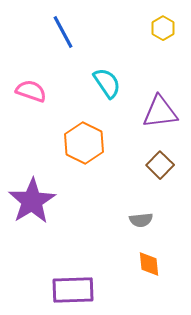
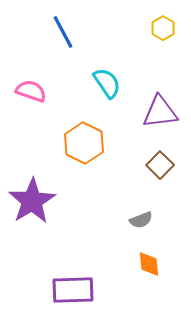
gray semicircle: rotated 15 degrees counterclockwise
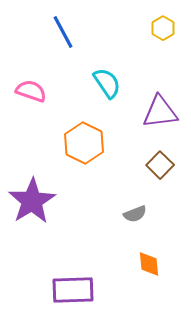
gray semicircle: moved 6 px left, 6 px up
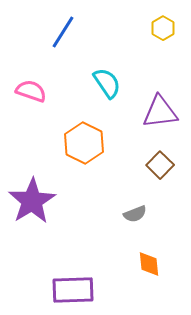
blue line: rotated 60 degrees clockwise
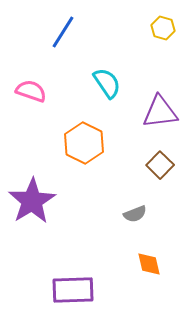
yellow hexagon: rotated 15 degrees counterclockwise
orange diamond: rotated 8 degrees counterclockwise
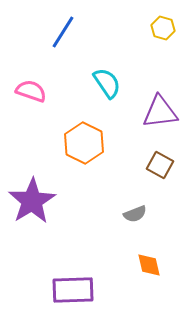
brown square: rotated 16 degrees counterclockwise
orange diamond: moved 1 px down
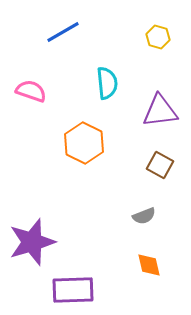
yellow hexagon: moved 5 px left, 9 px down
blue line: rotated 28 degrees clockwise
cyan semicircle: rotated 28 degrees clockwise
purple triangle: moved 1 px up
purple star: moved 41 px down; rotated 15 degrees clockwise
gray semicircle: moved 9 px right, 2 px down
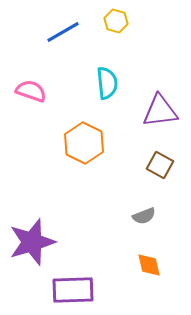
yellow hexagon: moved 42 px left, 16 px up
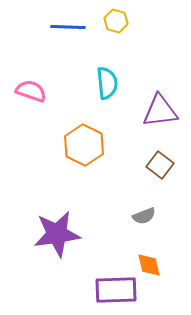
blue line: moved 5 px right, 5 px up; rotated 32 degrees clockwise
orange hexagon: moved 2 px down
brown square: rotated 8 degrees clockwise
purple star: moved 25 px right, 8 px up; rotated 9 degrees clockwise
purple rectangle: moved 43 px right
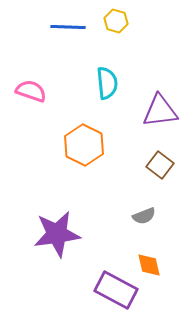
purple rectangle: rotated 30 degrees clockwise
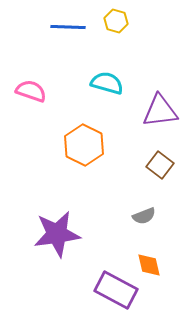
cyan semicircle: rotated 68 degrees counterclockwise
